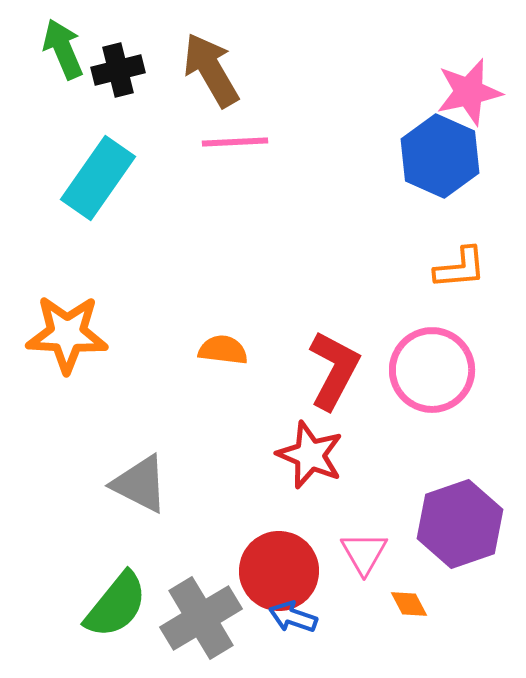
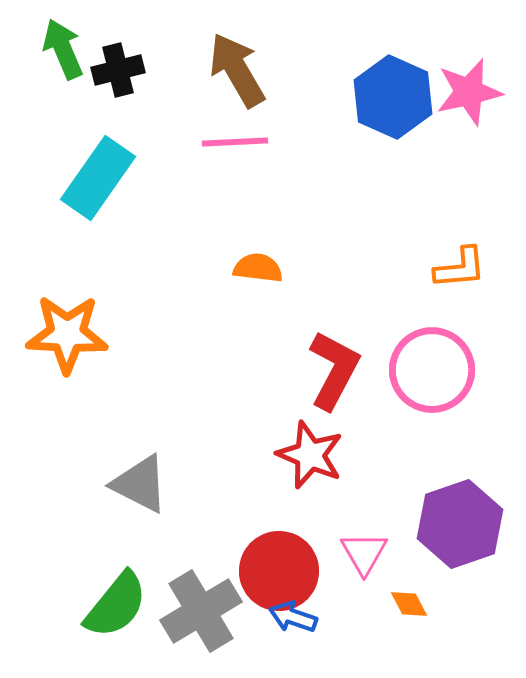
brown arrow: moved 26 px right
blue hexagon: moved 47 px left, 59 px up
orange semicircle: moved 35 px right, 82 px up
gray cross: moved 7 px up
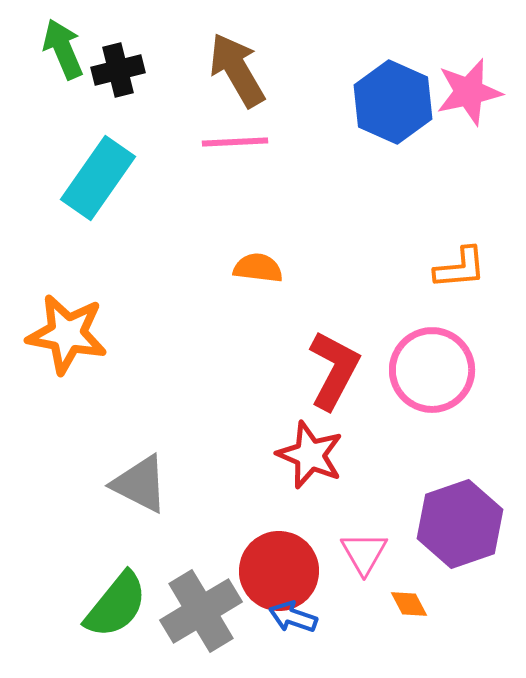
blue hexagon: moved 5 px down
orange star: rotated 8 degrees clockwise
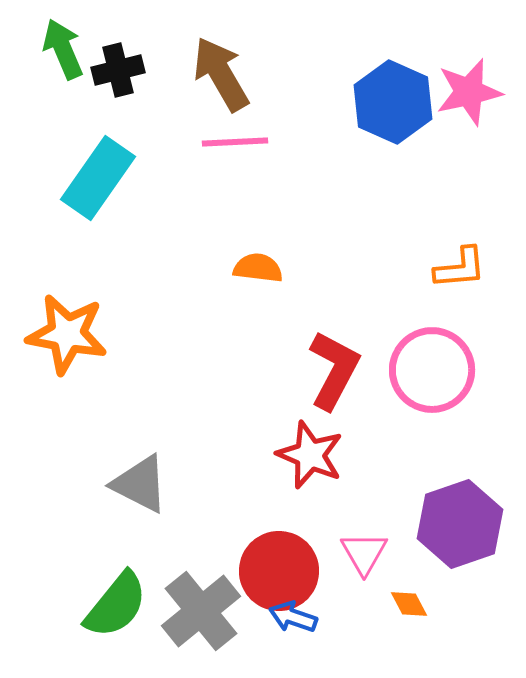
brown arrow: moved 16 px left, 4 px down
gray cross: rotated 8 degrees counterclockwise
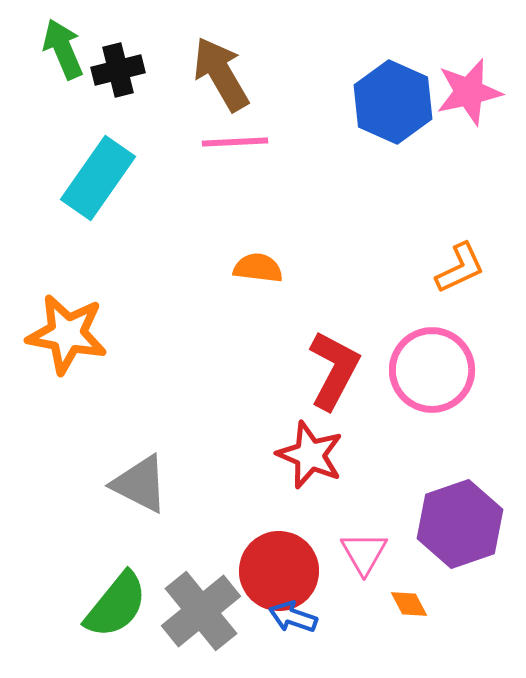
orange L-shape: rotated 20 degrees counterclockwise
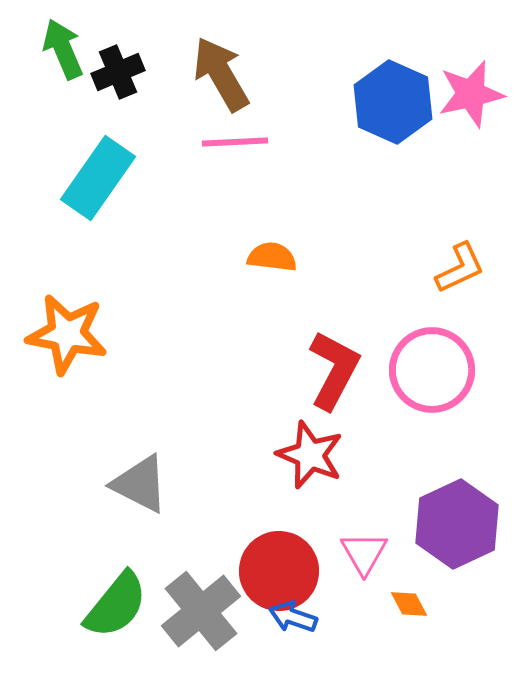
black cross: moved 2 px down; rotated 9 degrees counterclockwise
pink star: moved 2 px right, 2 px down
orange semicircle: moved 14 px right, 11 px up
purple hexagon: moved 3 px left; rotated 6 degrees counterclockwise
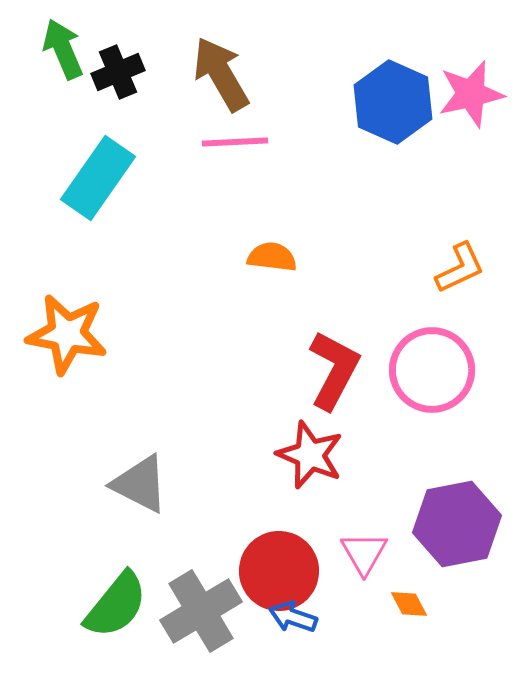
purple hexagon: rotated 14 degrees clockwise
gray cross: rotated 8 degrees clockwise
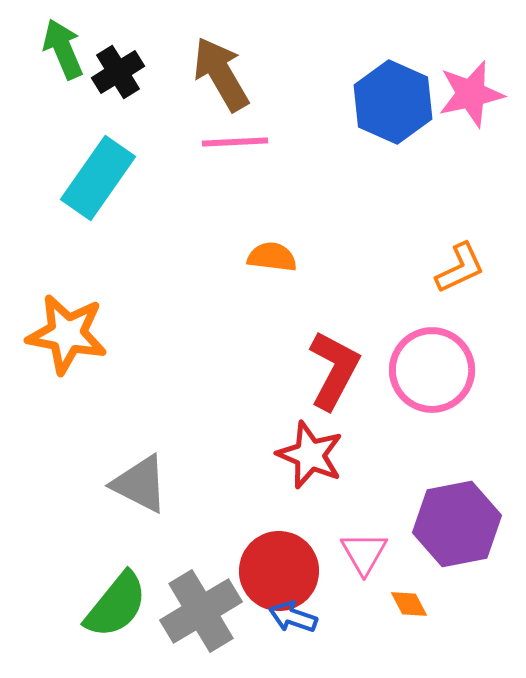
black cross: rotated 9 degrees counterclockwise
